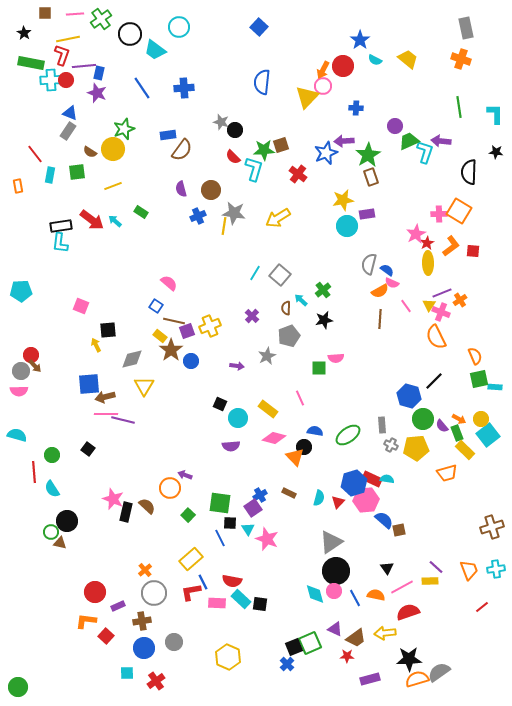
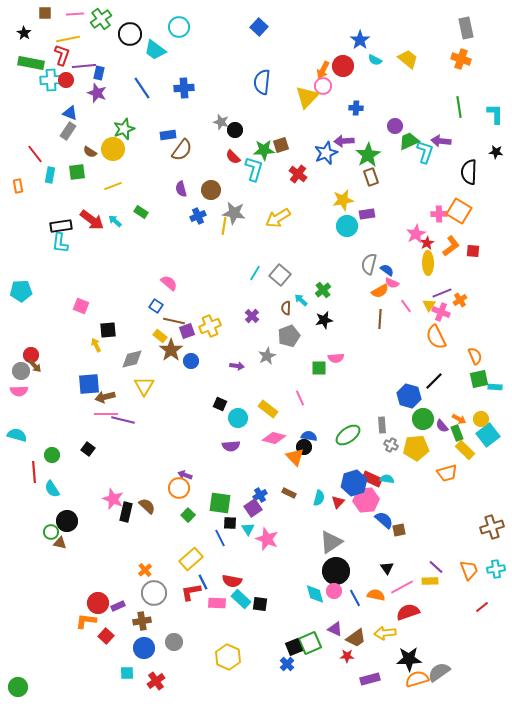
blue semicircle at (315, 431): moved 6 px left, 5 px down
orange circle at (170, 488): moved 9 px right
red circle at (95, 592): moved 3 px right, 11 px down
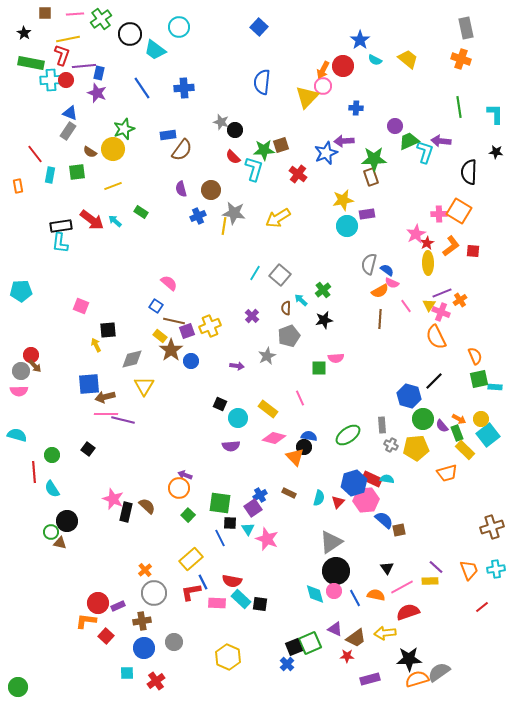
green star at (368, 155): moved 6 px right, 4 px down; rotated 30 degrees clockwise
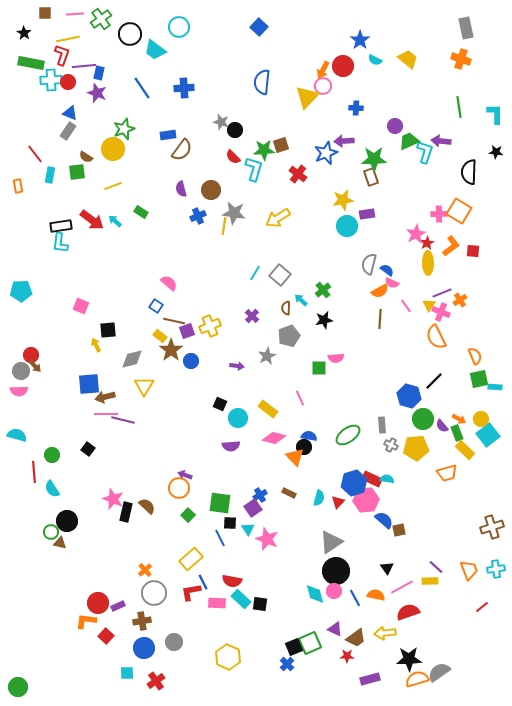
red circle at (66, 80): moved 2 px right, 2 px down
brown semicircle at (90, 152): moved 4 px left, 5 px down
